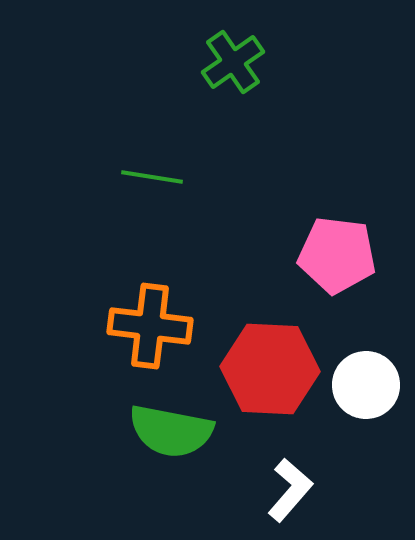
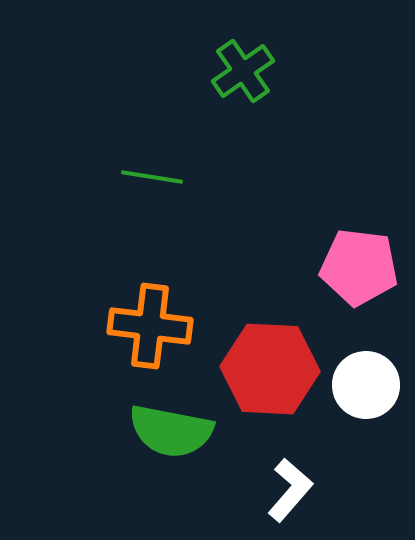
green cross: moved 10 px right, 9 px down
pink pentagon: moved 22 px right, 12 px down
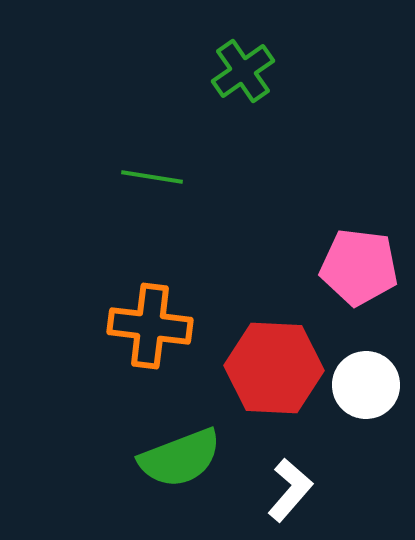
red hexagon: moved 4 px right, 1 px up
green semicircle: moved 9 px right, 27 px down; rotated 32 degrees counterclockwise
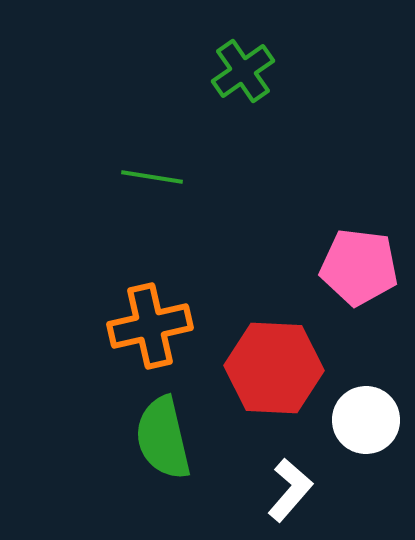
orange cross: rotated 20 degrees counterclockwise
white circle: moved 35 px down
green semicircle: moved 17 px left, 20 px up; rotated 98 degrees clockwise
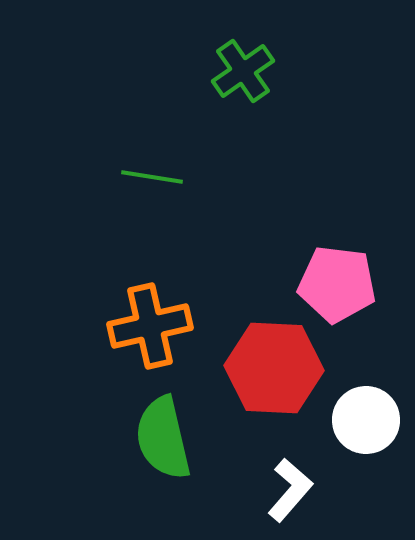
pink pentagon: moved 22 px left, 17 px down
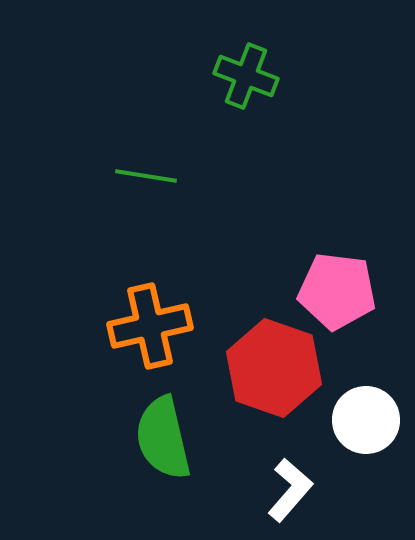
green cross: moved 3 px right, 5 px down; rotated 34 degrees counterclockwise
green line: moved 6 px left, 1 px up
pink pentagon: moved 7 px down
red hexagon: rotated 16 degrees clockwise
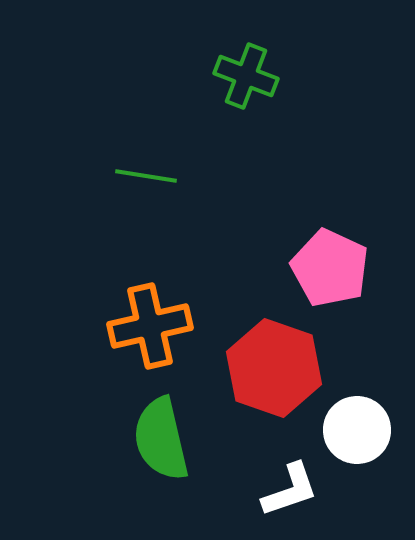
pink pentagon: moved 7 px left, 23 px up; rotated 18 degrees clockwise
white circle: moved 9 px left, 10 px down
green semicircle: moved 2 px left, 1 px down
white L-shape: rotated 30 degrees clockwise
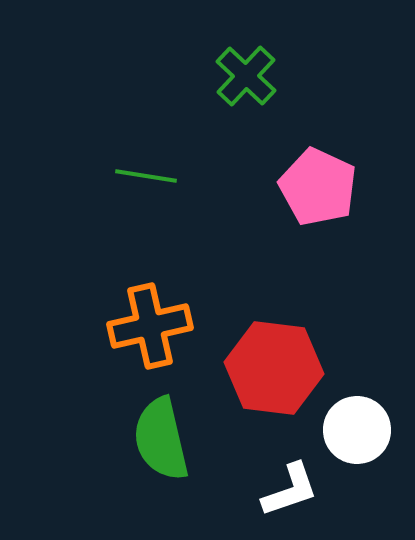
green cross: rotated 22 degrees clockwise
pink pentagon: moved 12 px left, 81 px up
red hexagon: rotated 12 degrees counterclockwise
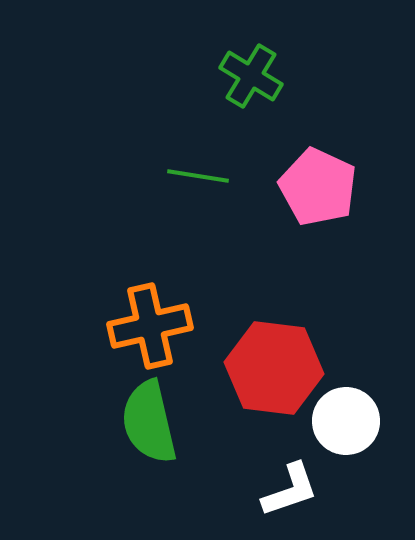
green cross: moved 5 px right; rotated 12 degrees counterclockwise
green line: moved 52 px right
white circle: moved 11 px left, 9 px up
green semicircle: moved 12 px left, 17 px up
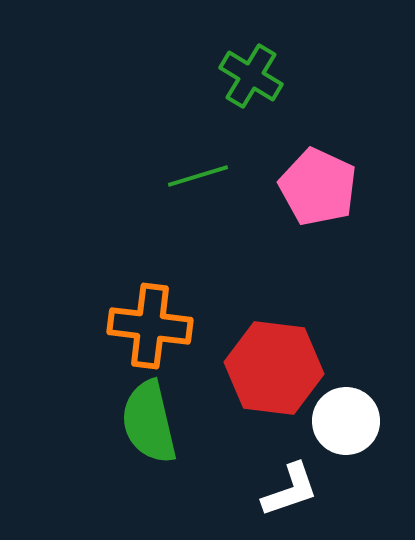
green line: rotated 26 degrees counterclockwise
orange cross: rotated 20 degrees clockwise
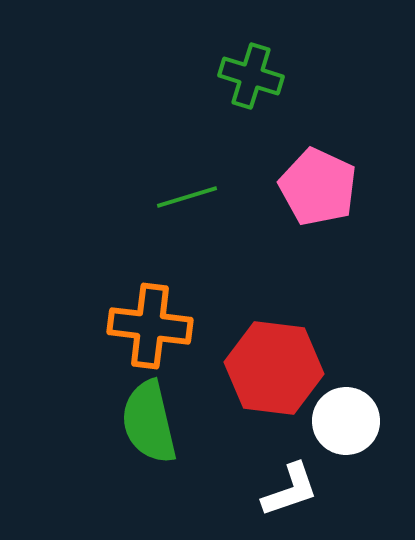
green cross: rotated 14 degrees counterclockwise
green line: moved 11 px left, 21 px down
